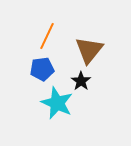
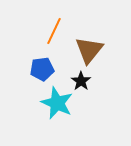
orange line: moved 7 px right, 5 px up
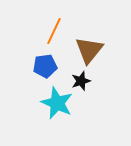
blue pentagon: moved 3 px right, 3 px up
black star: rotated 18 degrees clockwise
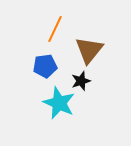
orange line: moved 1 px right, 2 px up
cyan star: moved 2 px right
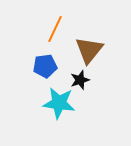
black star: moved 1 px left, 1 px up
cyan star: rotated 16 degrees counterclockwise
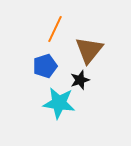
blue pentagon: rotated 10 degrees counterclockwise
